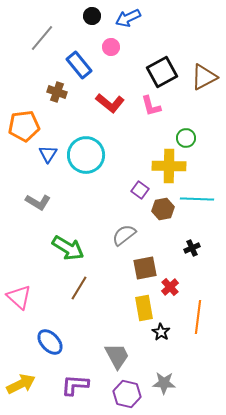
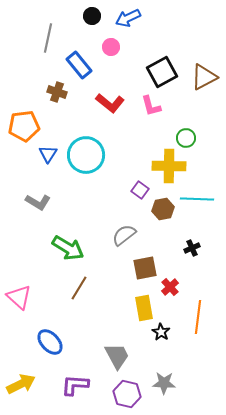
gray line: moved 6 px right; rotated 28 degrees counterclockwise
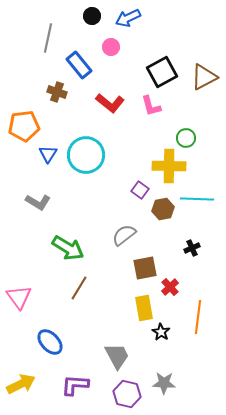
pink triangle: rotated 12 degrees clockwise
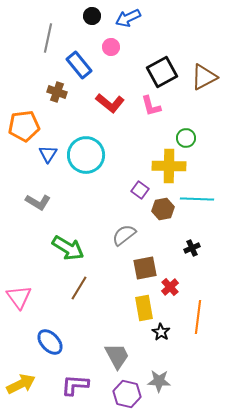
gray star: moved 5 px left, 2 px up
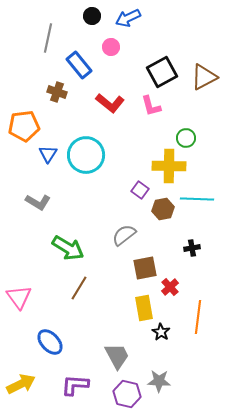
black cross: rotated 14 degrees clockwise
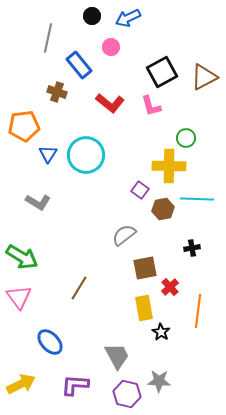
green arrow: moved 46 px left, 9 px down
orange line: moved 6 px up
